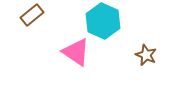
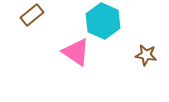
brown star: rotated 15 degrees counterclockwise
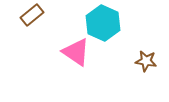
cyan hexagon: moved 2 px down
brown star: moved 6 px down
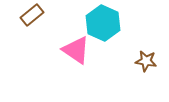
pink triangle: moved 2 px up
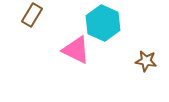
brown rectangle: rotated 20 degrees counterclockwise
pink triangle: rotated 8 degrees counterclockwise
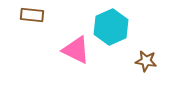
brown rectangle: rotated 65 degrees clockwise
cyan hexagon: moved 8 px right, 4 px down; rotated 12 degrees clockwise
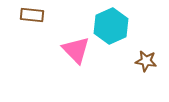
cyan hexagon: moved 1 px up
pink triangle: rotated 20 degrees clockwise
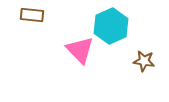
pink triangle: moved 4 px right
brown star: moved 2 px left
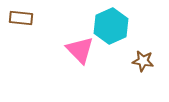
brown rectangle: moved 11 px left, 3 px down
brown star: moved 1 px left
